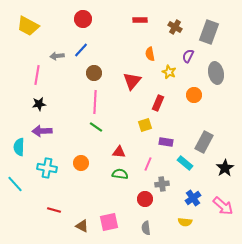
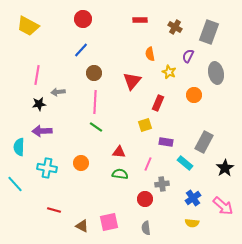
gray arrow at (57, 56): moved 1 px right, 36 px down
yellow semicircle at (185, 222): moved 7 px right, 1 px down
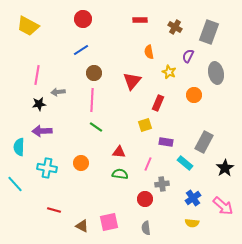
blue line at (81, 50): rotated 14 degrees clockwise
orange semicircle at (150, 54): moved 1 px left, 2 px up
pink line at (95, 102): moved 3 px left, 2 px up
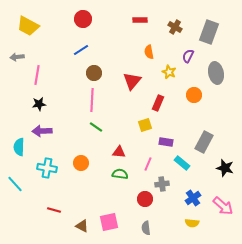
gray arrow at (58, 92): moved 41 px left, 35 px up
cyan rectangle at (185, 163): moved 3 px left
black star at (225, 168): rotated 24 degrees counterclockwise
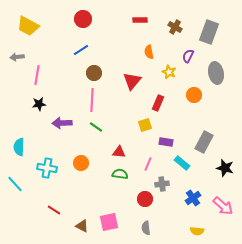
purple arrow at (42, 131): moved 20 px right, 8 px up
red line at (54, 210): rotated 16 degrees clockwise
yellow semicircle at (192, 223): moved 5 px right, 8 px down
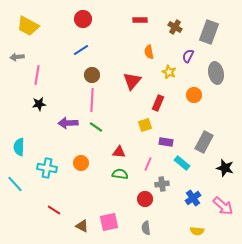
brown circle at (94, 73): moved 2 px left, 2 px down
purple arrow at (62, 123): moved 6 px right
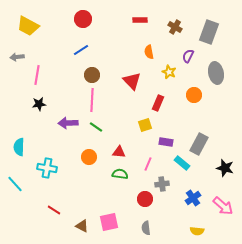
red triangle at (132, 81): rotated 24 degrees counterclockwise
gray rectangle at (204, 142): moved 5 px left, 2 px down
orange circle at (81, 163): moved 8 px right, 6 px up
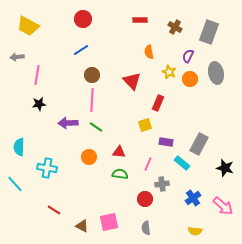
orange circle at (194, 95): moved 4 px left, 16 px up
yellow semicircle at (197, 231): moved 2 px left
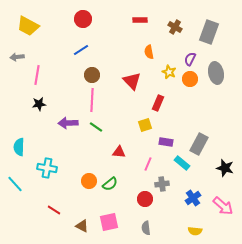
purple semicircle at (188, 56): moved 2 px right, 3 px down
orange circle at (89, 157): moved 24 px down
green semicircle at (120, 174): moved 10 px left, 10 px down; rotated 133 degrees clockwise
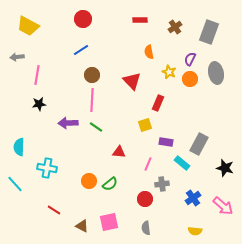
brown cross at (175, 27): rotated 24 degrees clockwise
